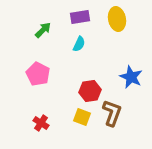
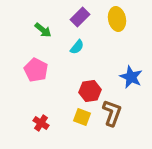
purple rectangle: rotated 36 degrees counterclockwise
green arrow: rotated 84 degrees clockwise
cyan semicircle: moved 2 px left, 3 px down; rotated 14 degrees clockwise
pink pentagon: moved 2 px left, 4 px up
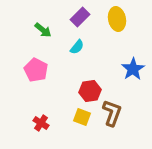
blue star: moved 2 px right, 8 px up; rotated 15 degrees clockwise
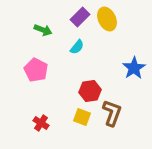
yellow ellipse: moved 10 px left; rotated 15 degrees counterclockwise
green arrow: rotated 18 degrees counterclockwise
blue star: moved 1 px right, 1 px up
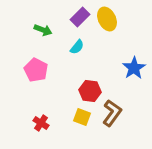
red hexagon: rotated 15 degrees clockwise
brown L-shape: rotated 16 degrees clockwise
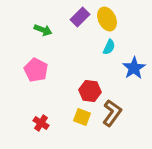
cyan semicircle: moved 32 px right; rotated 14 degrees counterclockwise
